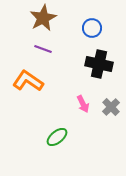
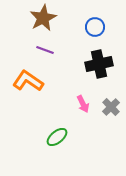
blue circle: moved 3 px right, 1 px up
purple line: moved 2 px right, 1 px down
black cross: rotated 24 degrees counterclockwise
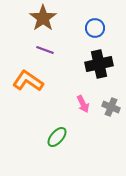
brown star: rotated 8 degrees counterclockwise
blue circle: moved 1 px down
gray cross: rotated 24 degrees counterclockwise
green ellipse: rotated 10 degrees counterclockwise
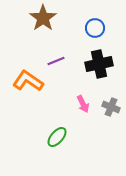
purple line: moved 11 px right, 11 px down; rotated 42 degrees counterclockwise
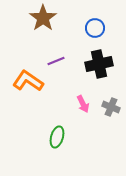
green ellipse: rotated 25 degrees counterclockwise
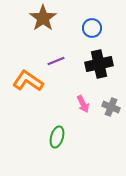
blue circle: moved 3 px left
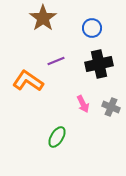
green ellipse: rotated 15 degrees clockwise
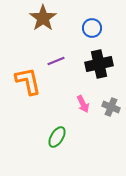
orange L-shape: rotated 44 degrees clockwise
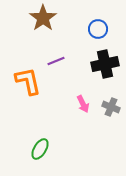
blue circle: moved 6 px right, 1 px down
black cross: moved 6 px right
green ellipse: moved 17 px left, 12 px down
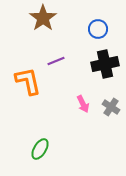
gray cross: rotated 12 degrees clockwise
